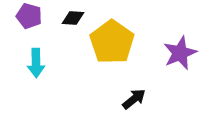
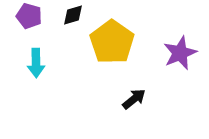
black diamond: moved 3 px up; rotated 20 degrees counterclockwise
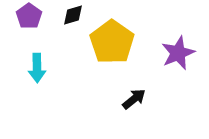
purple pentagon: rotated 20 degrees clockwise
purple star: moved 2 px left
cyan arrow: moved 1 px right, 5 px down
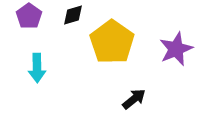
purple star: moved 2 px left, 4 px up
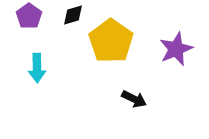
yellow pentagon: moved 1 px left, 1 px up
black arrow: rotated 65 degrees clockwise
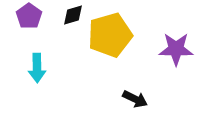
yellow pentagon: moved 1 px left, 6 px up; rotated 21 degrees clockwise
purple star: rotated 24 degrees clockwise
black arrow: moved 1 px right
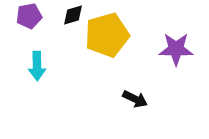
purple pentagon: rotated 25 degrees clockwise
yellow pentagon: moved 3 px left
cyan arrow: moved 2 px up
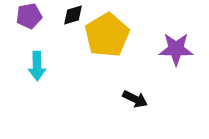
yellow pentagon: rotated 15 degrees counterclockwise
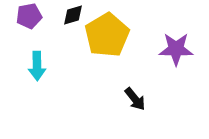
black arrow: rotated 25 degrees clockwise
